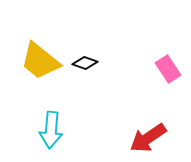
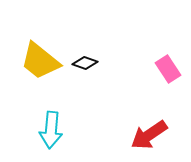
red arrow: moved 1 px right, 3 px up
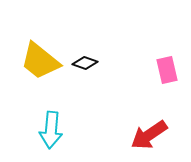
pink rectangle: moved 1 px left, 1 px down; rotated 20 degrees clockwise
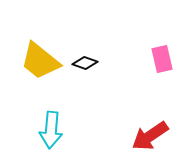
pink rectangle: moved 5 px left, 11 px up
red arrow: moved 1 px right, 1 px down
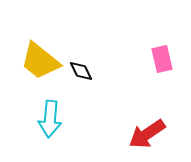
black diamond: moved 4 px left, 8 px down; rotated 45 degrees clockwise
cyan arrow: moved 1 px left, 11 px up
red arrow: moved 3 px left, 2 px up
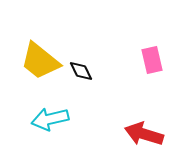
pink rectangle: moved 10 px left, 1 px down
cyan arrow: rotated 72 degrees clockwise
red arrow: moved 3 px left; rotated 51 degrees clockwise
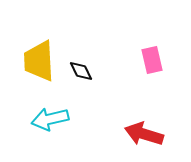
yellow trapezoid: moved 1 px left; rotated 48 degrees clockwise
